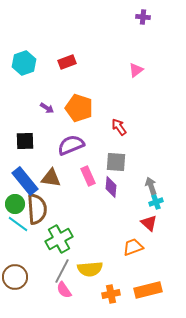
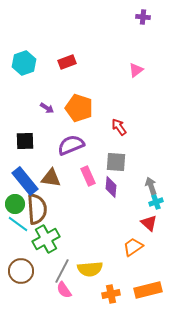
green cross: moved 13 px left
orange trapezoid: rotated 15 degrees counterclockwise
brown circle: moved 6 px right, 6 px up
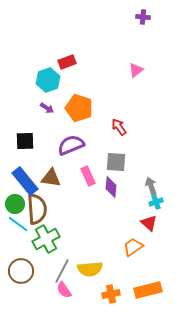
cyan hexagon: moved 24 px right, 17 px down
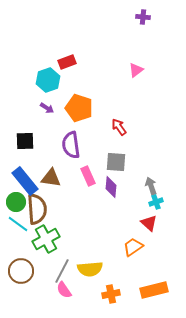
purple semicircle: rotated 76 degrees counterclockwise
green circle: moved 1 px right, 2 px up
orange rectangle: moved 6 px right
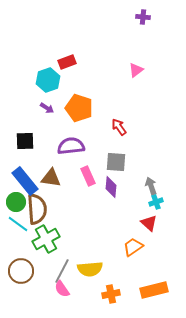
purple semicircle: moved 1 px down; rotated 92 degrees clockwise
pink semicircle: moved 2 px left, 1 px up
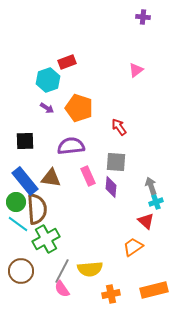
red triangle: moved 3 px left, 2 px up
